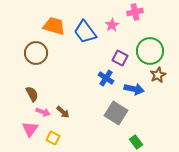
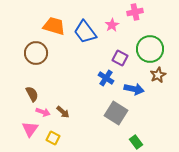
green circle: moved 2 px up
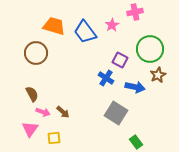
purple square: moved 2 px down
blue arrow: moved 1 px right, 2 px up
yellow square: moved 1 px right; rotated 32 degrees counterclockwise
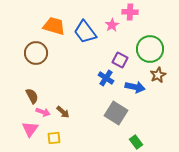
pink cross: moved 5 px left; rotated 14 degrees clockwise
brown semicircle: moved 2 px down
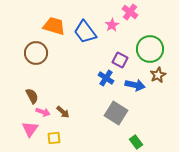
pink cross: rotated 35 degrees clockwise
blue arrow: moved 2 px up
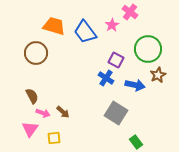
green circle: moved 2 px left
purple square: moved 4 px left
pink arrow: moved 1 px down
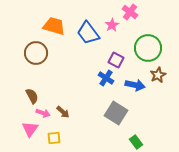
blue trapezoid: moved 3 px right, 1 px down
green circle: moved 1 px up
